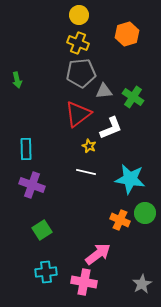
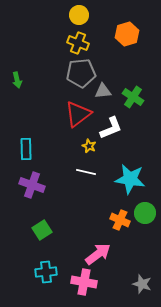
gray triangle: moved 1 px left
gray star: rotated 24 degrees counterclockwise
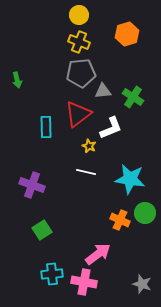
yellow cross: moved 1 px right, 1 px up
cyan rectangle: moved 20 px right, 22 px up
cyan cross: moved 6 px right, 2 px down
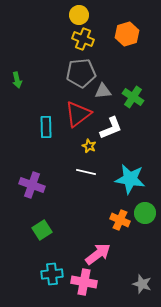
yellow cross: moved 4 px right, 3 px up
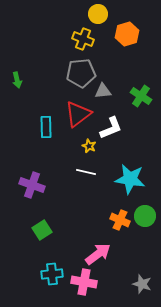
yellow circle: moved 19 px right, 1 px up
green cross: moved 8 px right, 1 px up
green circle: moved 3 px down
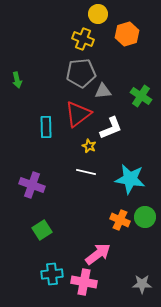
green circle: moved 1 px down
gray star: rotated 18 degrees counterclockwise
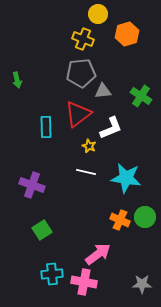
cyan star: moved 4 px left, 1 px up
